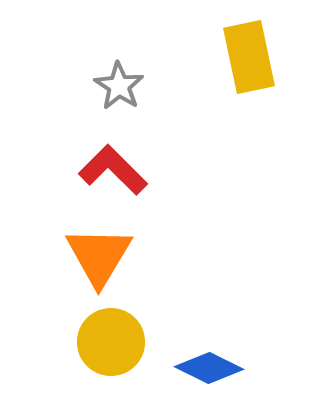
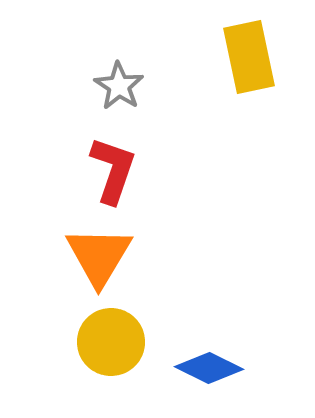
red L-shape: rotated 64 degrees clockwise
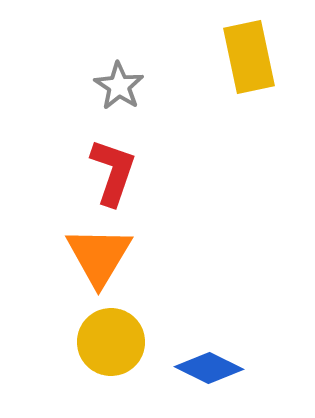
red L-shape: moved 2 px down
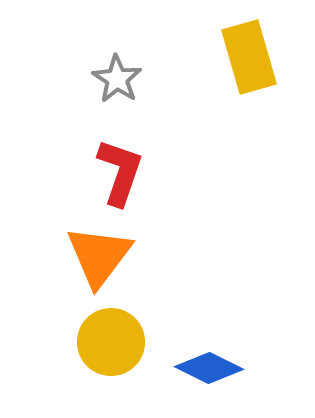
yellow rectangle: rotated 4 degrees counterclockwise
gray star: moved 2 px left, 7 px up
red L-shape: moved 7 px right
orange triangle: rotated 6 degrees clockwise
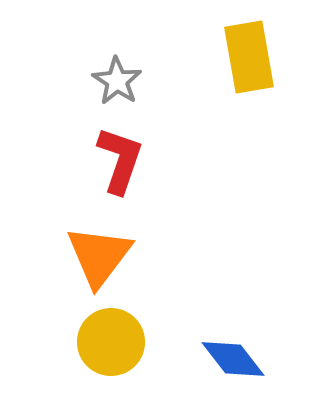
yellow rectangle: rotated 6 degrees clockwise
gray star: moved 2 px down
red L-shape: moved 12 px up
blue diamond: moved 24 px right, 9 px up; rotated 26 degrees clockwise
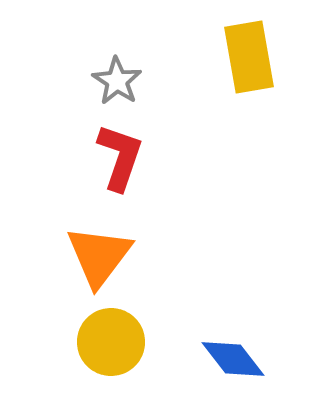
red L-shape: moved 3 px up
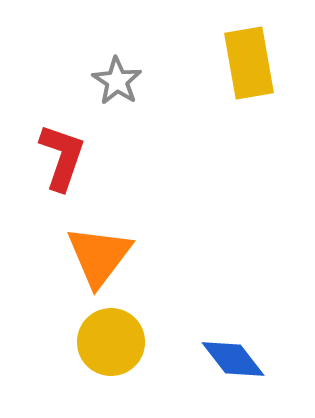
yellow rectangle: moved 6 px down
red L-shape: moved 58 px left
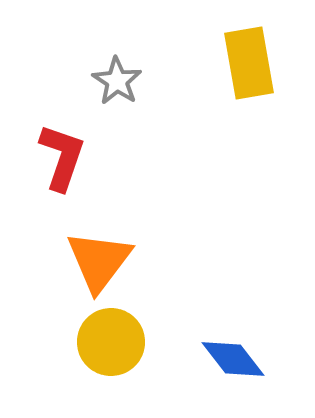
orange triangle: moved 5 px down
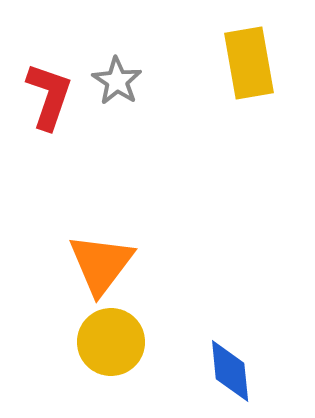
red L-shape: moved 13 px left, 61 px up
orange triangle: moved 2 px right, 3 px down
blue diamond: moved 3 px left, 12 px down; rotated 32 degrees clockwise
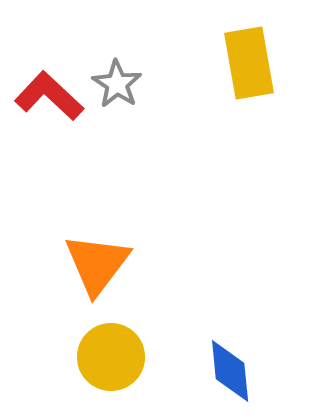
gray star: moved 3 px down
red L-shape: rotated 66 degrees counterclockwise
orange triangle: moved 4 px left
yellow circle: moved 15 px down
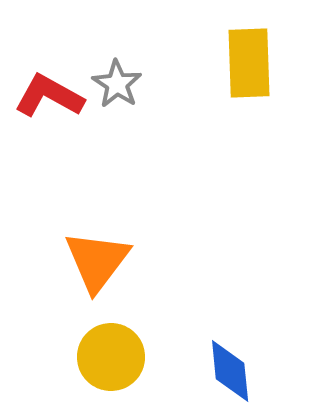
yellow rectangle: rotated 8 degrees clockwise
red L-shape: rotated 14 degrees counterclockwise
orange triangle: moved 3 px up
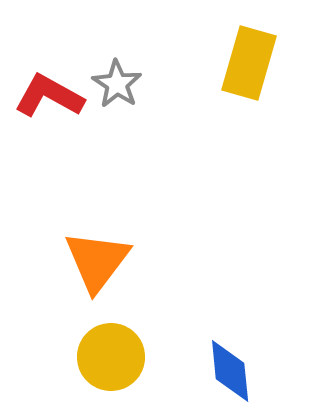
yellow rectangle: rotated 18 degrees clockwise
